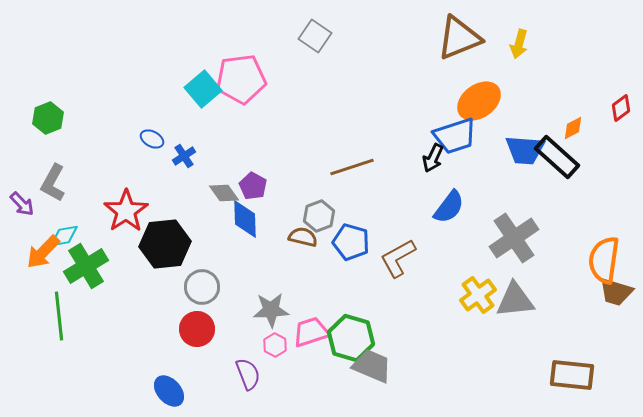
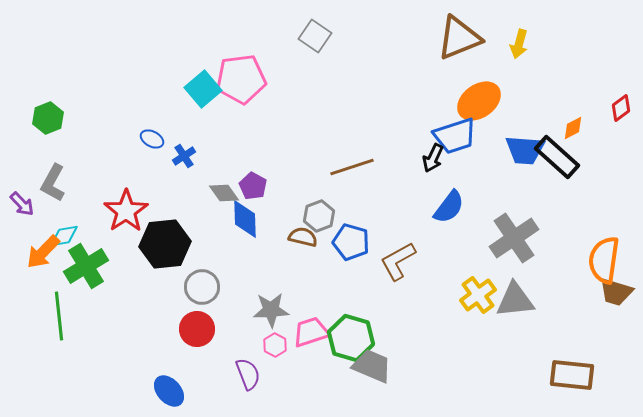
brown L-shape at (398, 258): moved 3 px down
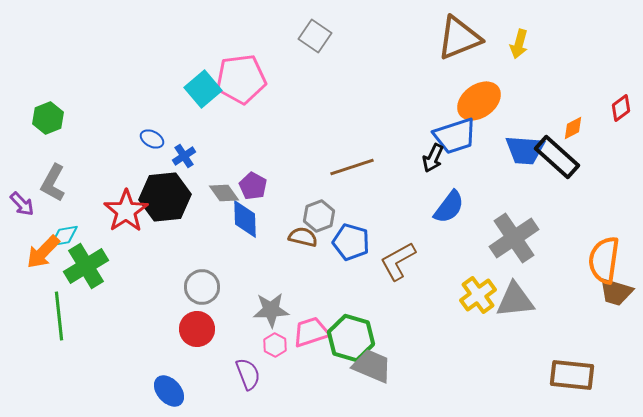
black hexagon at (165, 244): moved 47 px up
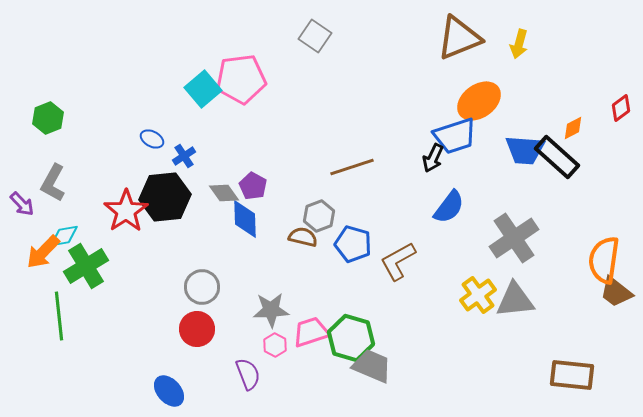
blue pentagon at (351, 242): moved 2 px right, 2 px down
brown trapezoid at (616, 292): rotated 21 degrees clockwise
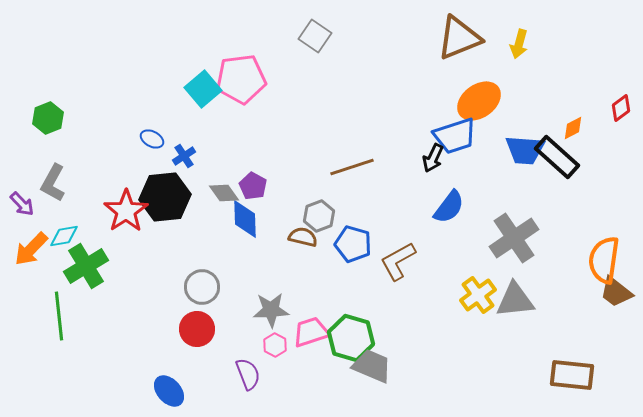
orange arrow at (43, 252): moved 12 px left, 3 px up
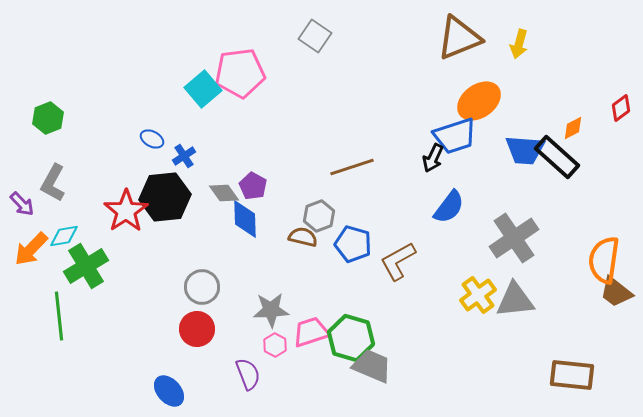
pink pentagon at (241, 79): moved 1 px left, 6 px up
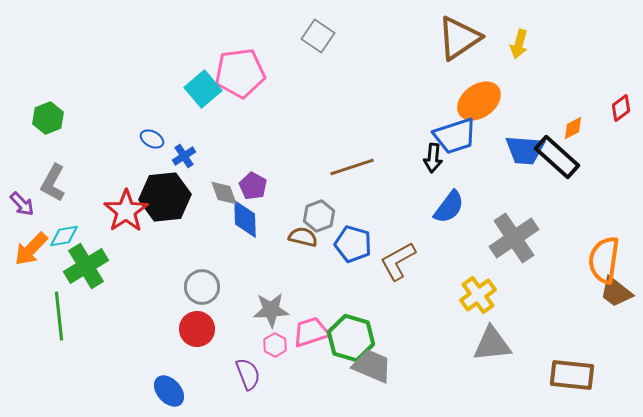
gray square at (315, 36): moved 3 px right
brown triangle at (459, 38): rotated 12 degrees counterclockwise
black arrow at (433, 158): rotated 20 degrees counterclockwise
gray diamond at (224, 193): rotated 16 degrees clockwise
gray triangle at (515, 300): moved 23 px left, 44 px down
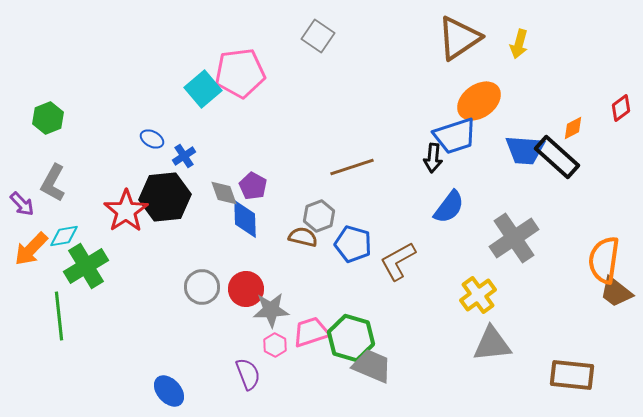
red circle at (197, 329): moved 49 px right, 40 px up
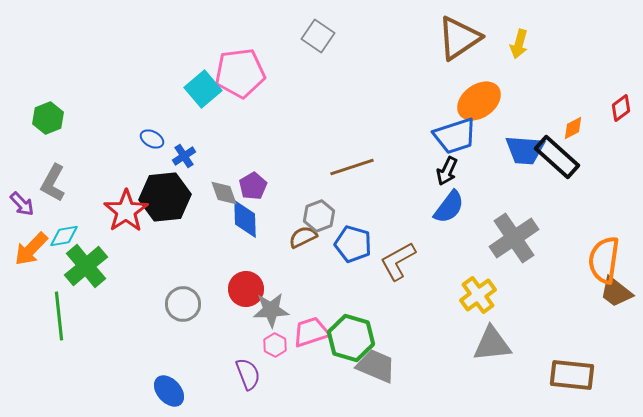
black arrow at (433, 158): moved 14 px right, 13 px down; rotated 20 degrees clockwise
purple pentagon at (253, 186): rotated 12 degrees clockwise
brown semicircle at (303, 237): rotated 40 degrees counterclockwise
green cross at (86, 266): rotated 9 degrees counterclockwise
gray circle at (202, 287): moved 19 px left, 17 px down
gray trapezoid at (372, 366): moved 4 px right
